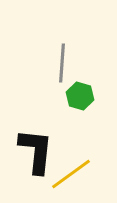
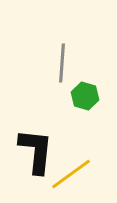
green hexagon: moved 5 px right
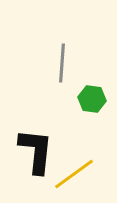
green hexagon: moved 7 px right, 3 px down; rotated 8 degrees counterclockwise
yellow line: moved 3 px right
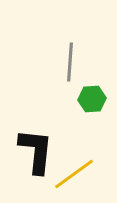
gray line: moved 8 px right, 1 px up
green hexagon: rotated 12 degrees counterclockwise
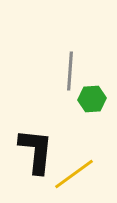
gray line: moved 9 px down
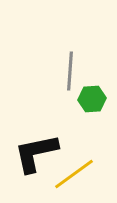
black L-shape: moved 2 px down; rotated 108 degrees counterclockwise
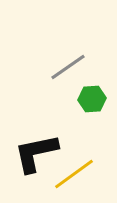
gray line: moved 2 px left, 4 px up; rotated 51 degrees clockwise
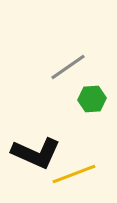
black L-shape: rotated 144 degrees counterclockwise
yellow line: rotated 15 degrees clockwise
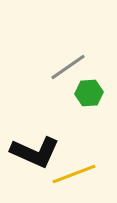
green hexagon: moved 3 px left, 6 px up
black L-shape: moved 1 px left, 1 px up
